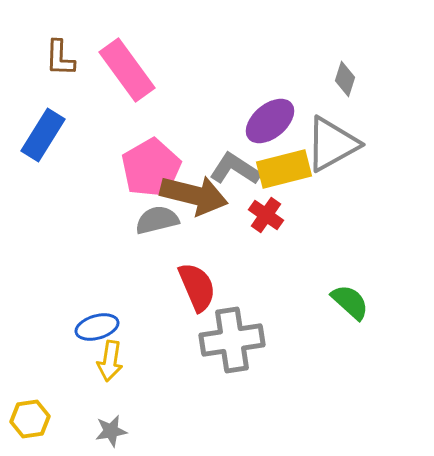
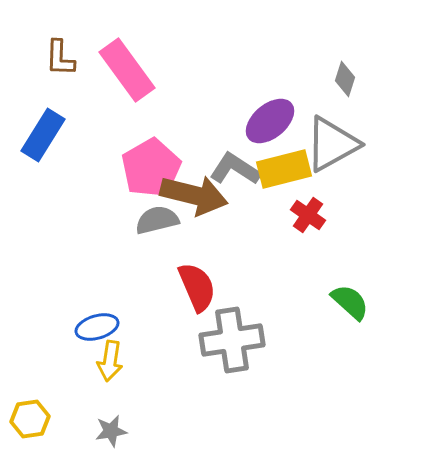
red cross: moved 42 px right
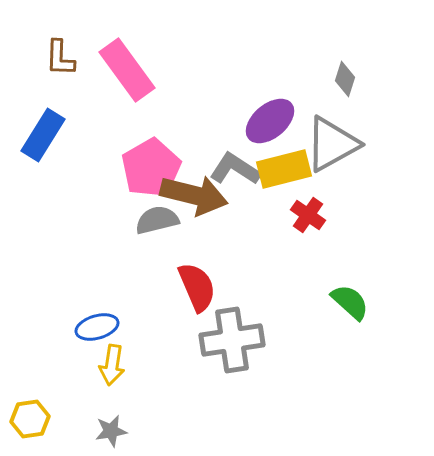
yellow arrow: moved 2 px right, 4 px down
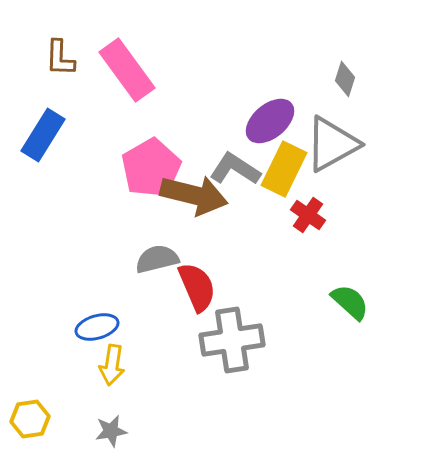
yellow rectangle: rotated 50 degrees counterclockwise
gray semicircle: moved 39 px down
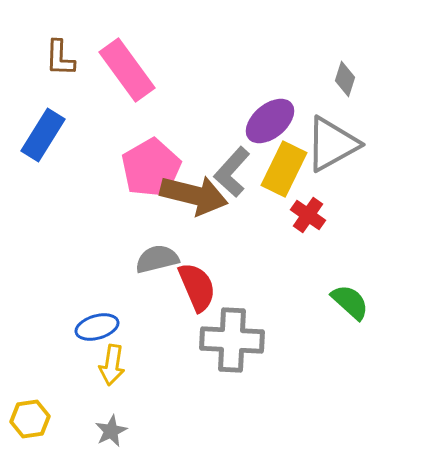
gray L-shape: moved 3 px left, 3 px down; rotated 81 degrees counterclockwise
gray cross: rotated 12 degrees clockwise
gray star: rotated 16 degrees counterclockwise
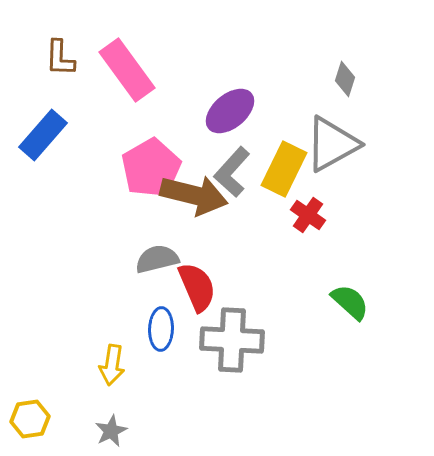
purple ellipse: moved 40 px left, 10 px up
blue rectangle: rotated 9 degrees clockwise
blue ellipse: moved 64 px right, 2 px down; rotated 72 degrees counterclockwise
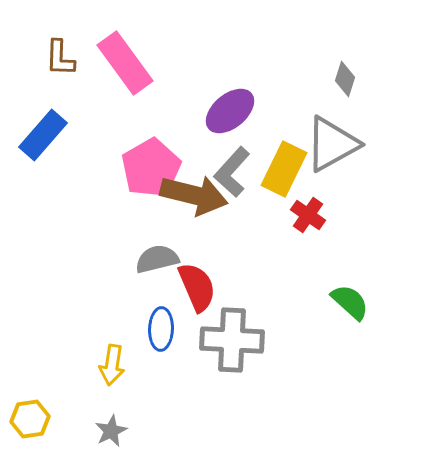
pink rectangle: moved 2 px left, 7 px up
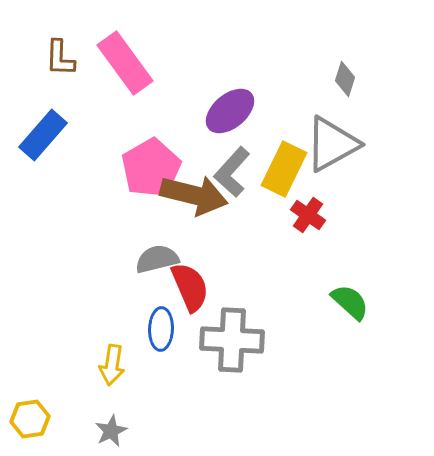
red semicircle: moved 7 px left
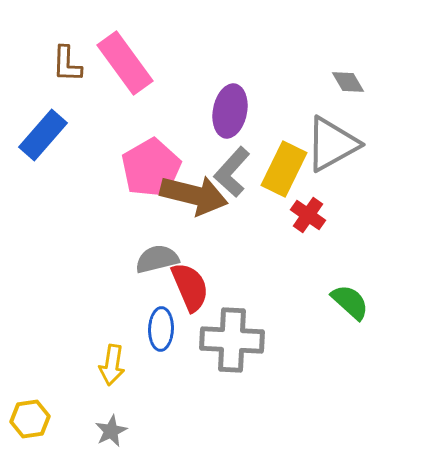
brown L-shape: moved 7 px right, 6 px down
gray diamond: moved 3 px right, 3 px down; rotated 48 degrees counterclockwise
purple ellipse: rotated 39 degrees counterclockwise
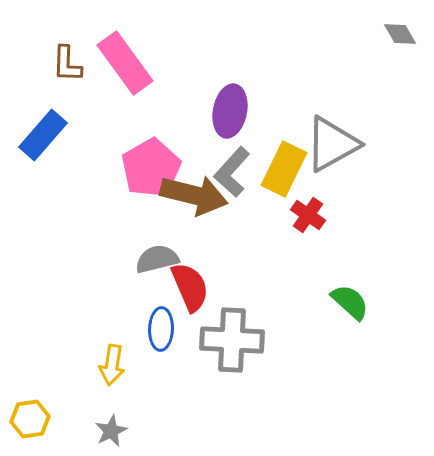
gray diamond: moved 52 px right, 48 px up
